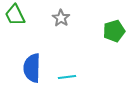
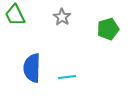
gray star: moved 1 px right, 1 px up
green pentagon: moved 6 px left, 2 px up
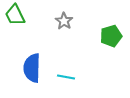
gray star: moved 2 px right, 4 px down
green pentagon: moved 3 px right, 7 px down
cyan line: moved 1 px left; rotated 18 degrees clockwise
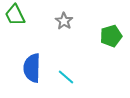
cyan line: rotated 30 degrees clockwise
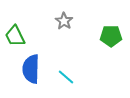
green trapezoid: moved 21 px down
green pentagon: rotated 15 degrees clockwise
blue semicircle: moved 1 px left, 1 px down
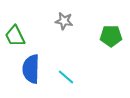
gray star: rotated 24 degrees counterclockwise
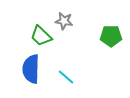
green trapezoid: moved 26 px right; rotated 20 degrees counterclockwise
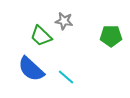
blue semicircle: rotated 48 degrees counterclockwise
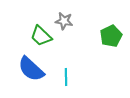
green pentagon: rotated 25 degrees counterclockwise
cyan line: rotated 48 degrees clockwise
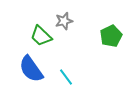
gray star: rotated 24 degrees counterclockwise
blue semicircle: rotated 12 degrees clockwise
cyan line: rotated 36 degrees counterclockwise
